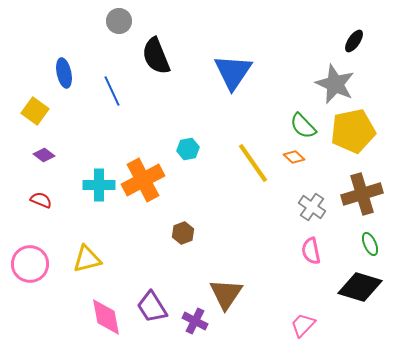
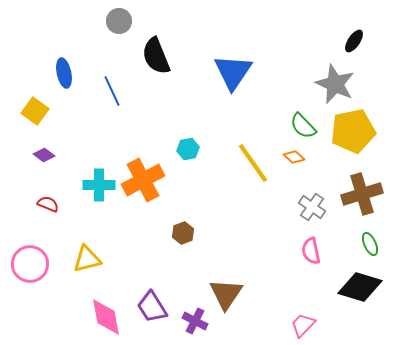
red semicircle: moved 7 px right, 4 px down
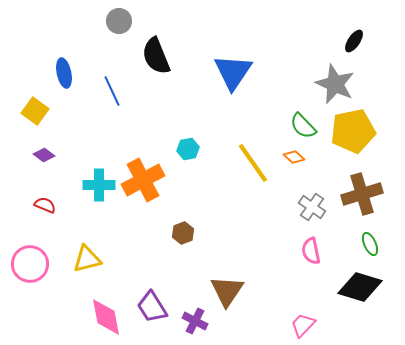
red semicircle: moved 3 px left, 1 px down
brown triangle: moved 1 px right, 3 px up
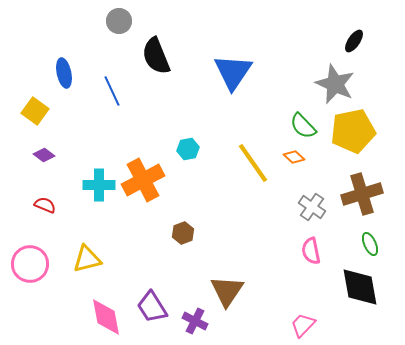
black diamond: rotated 63 degrees clockwise
